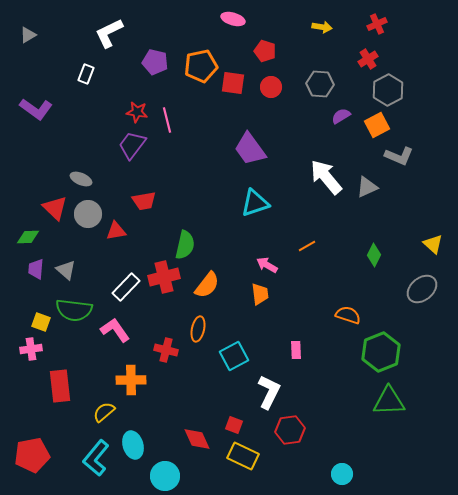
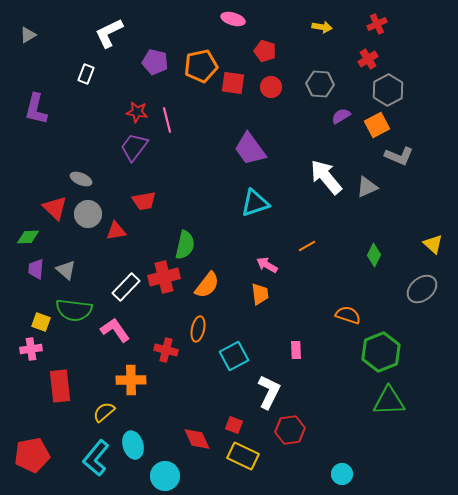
purple L-shape at (36, 109): rotated 68 degrees clockwise
purple trapezoid at (132, 145): moved 2 px right, 2 px down
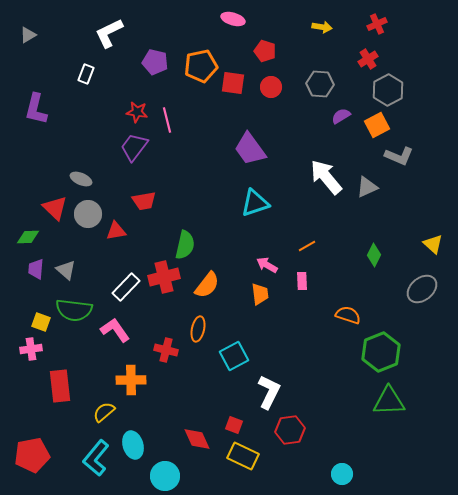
pink rectangle at (296, 350): moved 6 px right, 69 px up
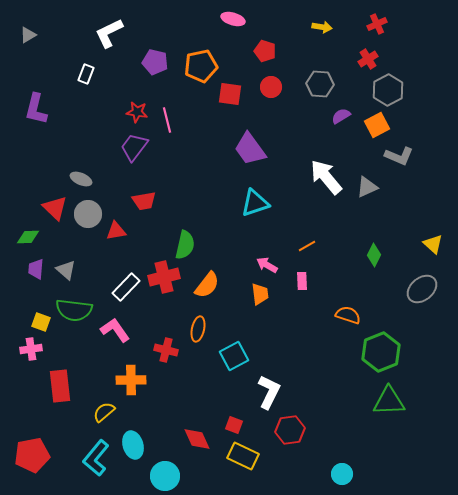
red square at (233, 83): moved 3 px left, 11 px down
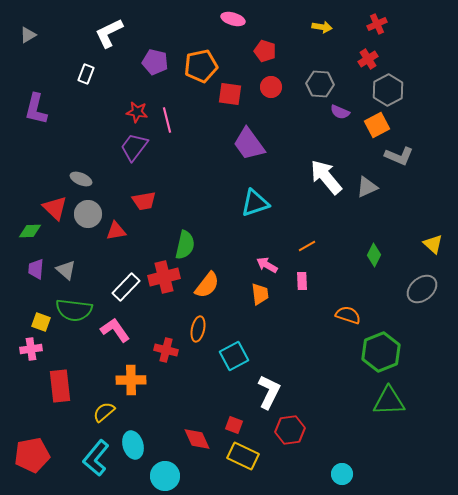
purple semicircle at (341, 116): moved 1 px left, 4 px up; rotated 126 degrees counterclockwise
purple trapezoid at (250, 149): moved 1 px left, 5 px up
green diamond at (28, 237): moved 2 px right, 6 px up
